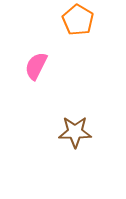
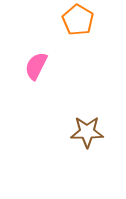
brown star: moved 12 px right
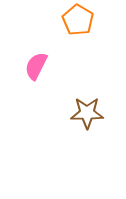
brown star: moved 19 px up
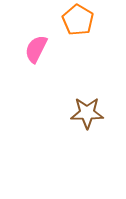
pink semicircle: moved 17 px up
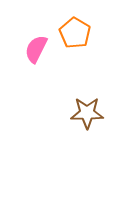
orange pentagon: moved 3 px left, 13 px down
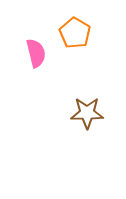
pink semicircle: moved 4 px down; rotated 140 degrees clockwise
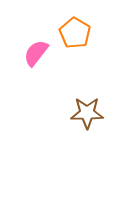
pink semicircle: rotated 128 degrees counterclockwise
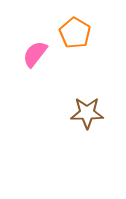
pink semicircle: moved 1 px left, 1 px down
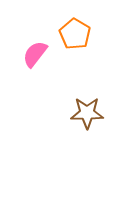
orange pentagon: moved 1 px down
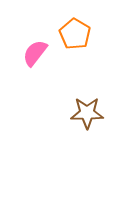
pink semicircle: moved 1 px up
